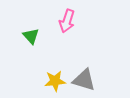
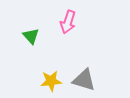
pink arrow: moved 1 px right, 1 px down
yellow star: moved 4 px left
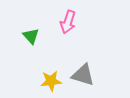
gray triangle: moved 1 px left, 5 px up
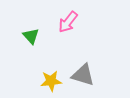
pink arrow: rotated 20 degrees clockwise
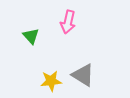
pink arrow: rotated 25 degrees counterclockwise
gray triangle: rotated 15 degrees clockwise
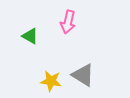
green triangle: moved 1 px left; rotated 18 degrees counterclockwise
yellow star: rotated 15 degrees clockwise
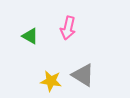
pink arrow: moved 6 px down
